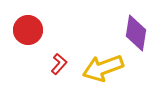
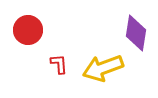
red L-shape: rotated 45 degrees counterclockwise
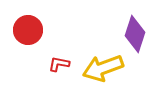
purple diamond: moved 1 px left, 1 px down; rotated 9 degrees clockwise
red L-shape: rotated 75 degrees counterclockwise
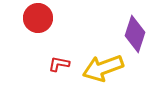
red circle: moved 10 px right, 12 px up
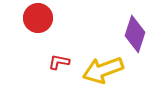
red L-shape: moved 2 px up
yellow arrow: moved 2 px down
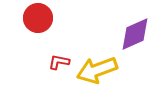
purple diamond: rotated 48 degrees clockwise
yellow arrow: moved 6 px left
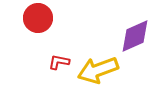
purple diamond: moved 2 px down
yellow arrow: moved 1 px right
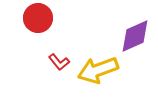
red L-shape: rotated 140 degrees counterclockwise
